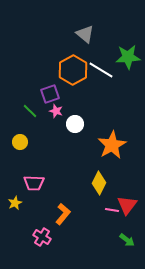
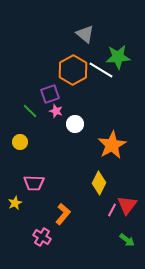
green star: moved 10 px left
pink line: rotated 72 degrees counterclockwise
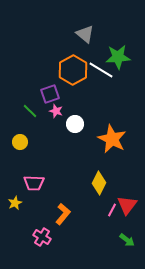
orange star: moved 6 px up; rotated 16 degrees counterclockwise
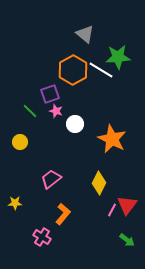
pink trapezoid: moved 17 px right, 4 px up; rotated 140 degrees clockwise
yellow star: rotated 24 degrees clockwise
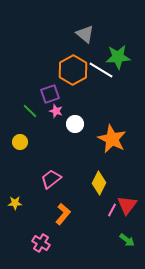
pink cross: moved 1 px left, 6 px down
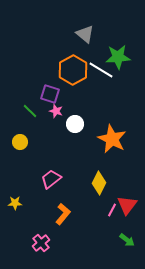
purple square: rotated 36 degrees clockwise
pink cross: rotated 18 degrees clockwise
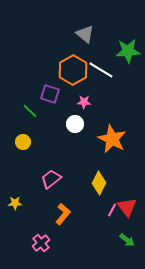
green star: moved 10 px right, 6 px up
pink star: moved 28 px right, 9 px up; rotated 16 degrees counterclockwise
yellow circle: moved 3 px right
red triangle: moved 2 px down; rotated 15 degrees counterclockwise
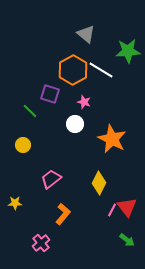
gray triangle: moved 1 px right
pink star: rotated 16 degrees clockwise
yellow circle: moved 3 px down
